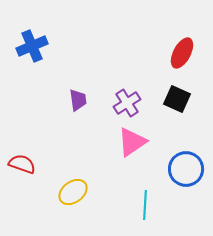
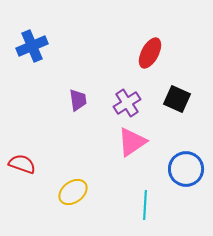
red ellipse: moved 32 px left
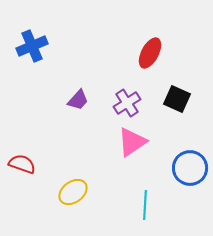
purple trapezoid: rotated 50 degrees clockwise
blue circle: moved 4 px right, 1 px up
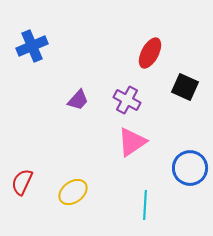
black square: moved 8 px right, 12 px up
purple cross: moved 3 px up; rotated 28 degrees counterclockwise
red semicircle: moved 18 px down; rotated 84 degrees counterclockwise
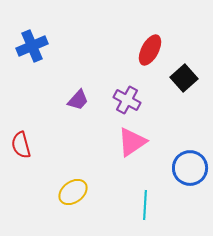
red ellipse: moved 3 px up
black square: moved 1 px left, 9 px up; rotated 24 degrees clockwise
red semicircle: moved 1 px left, 37 px up; rotated 40 degrees counterclockwise
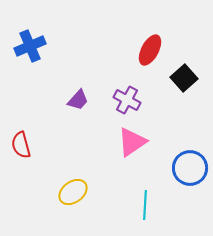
blue cross: moved 2 px left
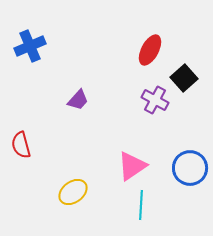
purple cross: moved 28 px right
pink triangle: moved 24 px down
cyan line: moved 4 px left
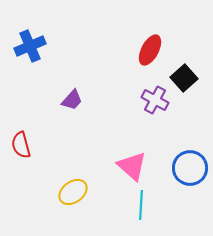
purple trapezoid: moved 6 px left
pink triangle: rotated 44 degrees counterclockwise
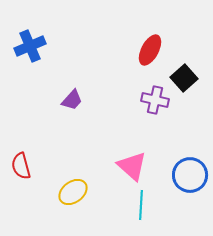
purple cross: rotated 16 degrees counterclockwise
red semicircle: moved 21 px down
blue circle: moved 7 px down
